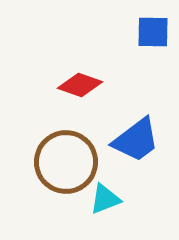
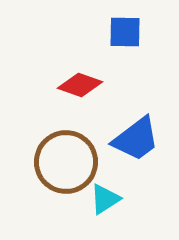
blue square: moved 28 px left
blue trapezoid: moved 1 px up
cyan triangle: rotated 12 degrees counterclockwise
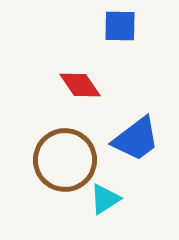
blue square: moved 5 px left, 6 px up
red diamond: rotated 36 degrees clockwise
brown circle: moved 1 px left, 2 px up
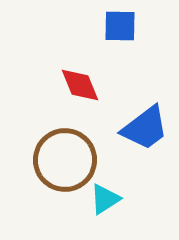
red diamond: rotated 12 degrees clockwise
blue trapezoid: moved 9 px right, 11 px up
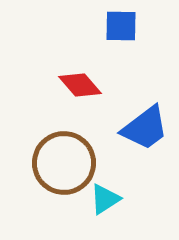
blue square: moved 1 px right
red diamond: rotated 18 degrees counterclockwise
brown circle: moved 1 px left, 3 px down
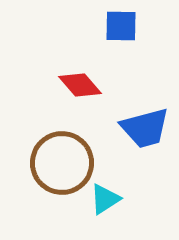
blue trapezoid: rotated 22 degrees clockwise
brown circle: moved 2 px left
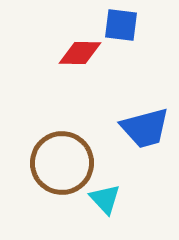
blue square: moved 1 px up; rotated 6 degrees clockwise
red diamond: moved 32 px up; rotated 48 degrees counterclockwise
cyan triangle: rotated 40 degrees counterclockwise
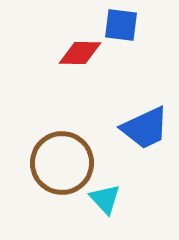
blue trapezoid: rotated 10 degrees counterclockwise
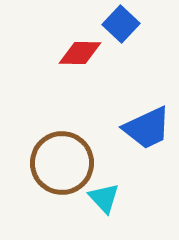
blue square: moved 1 px up; rotated 36 degrees clockwise
blue trapezoid: moved 2 px right
cyan triangle: moved 1 px left, 1 px up
